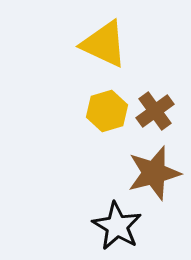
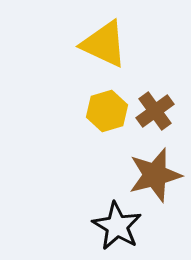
brown star: moved 1 px right, 2 px down
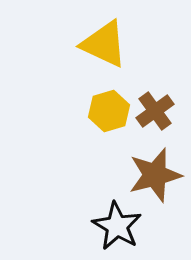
yellow hexagon: moved 2 px right
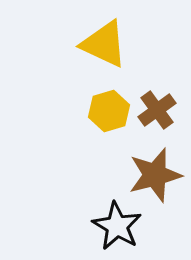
brown cross: moved 2 px right, 1 px up
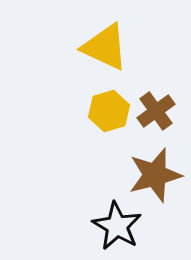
yellow triangle: moved 1 px right, 3 px down
brown cross: moved 1 px left, 1 px down
